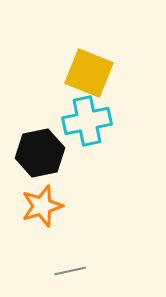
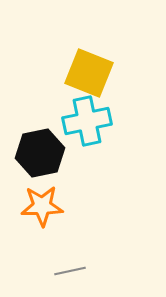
orange star: rotated 15 degrees clockwise
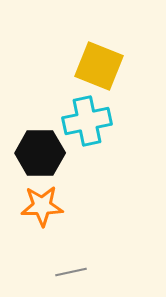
yellow square: moved 10 px right, 7 px up
black hexagon: rotated 12 degrees clockwise
gray line: moved 1 px right, 1 px down
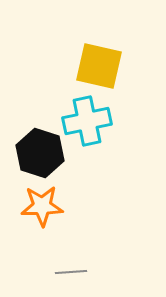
yellow square: rotated 9 degrees counterclockwise
black hexagon: rotated 18 degrees clockwise
gray line: rotated 8 degrees clockwise
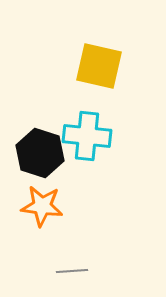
cyan cross: moved 15 px down; rotated 18 degrees clockwise
orange star: rotated 9 degrees clockwise
gray line: moved 1 px right, 1 px up
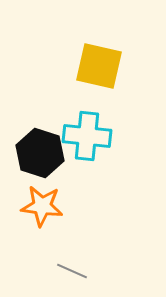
gray line: rotated 28 degrees clockwise
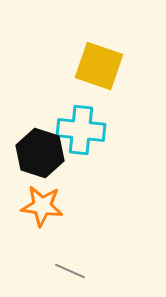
yellow square: rotated 6 degrees clockwise
cyan cross: moved 6 px left, 6 px up
gray line: moved 2 px left
